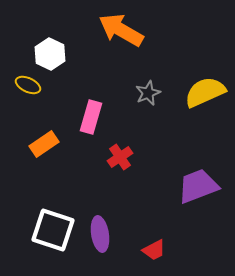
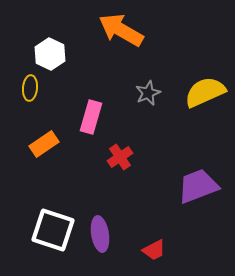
yellow ellipse: moved 2 px right, 3 px down; rotated 70 degrees clockwise
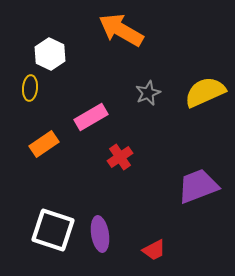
pink rectangle: rotated 44 degrees clockwise
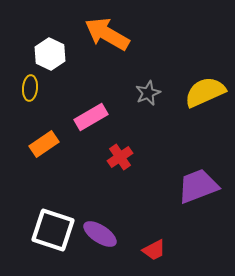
orange arrow: moved 14 px left, 4 px down
purple ellipse: rotated 48 degrees counterclockwise
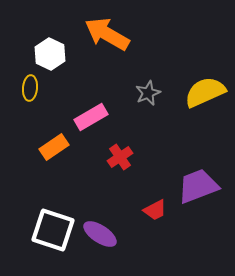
orange rectangle: moved 10 px right, 3 px down
red trapezoid: moved 1 px right, 40 px up
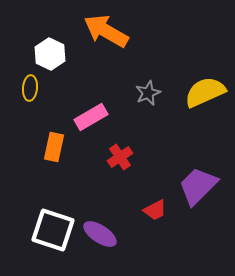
orange arrow: moved 1 px left, 3 px up
orange rectangle: rotated 44 degrees counterclockwise
purple trapezoid: rotated 24 degrees counterclockwise
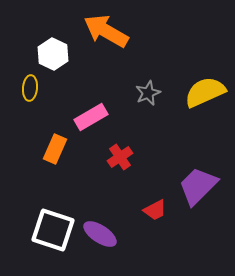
white hexagon: moved 3 px right
orange rectangle: moved 1 px right, 2 px down; rotated 12 degrees clockwise
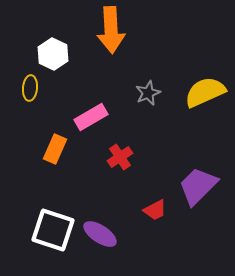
orange arrow: moved 5 px right, 1 px up; rotated 123 degrees counterclockwise
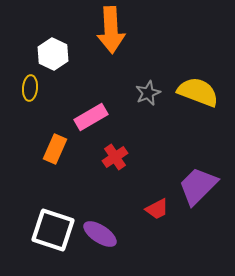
yellow semicircle: moved 7 px left; rotated 45 degrees clockwise
red cross: moved 5 px left
red trapezoid: moved 2 px right, 1 px up
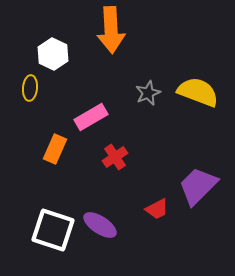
purple ellipse: moved 9 px up
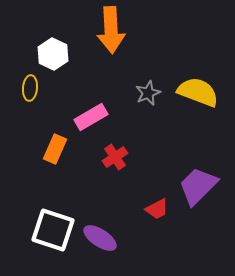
purple ellipse: moved 13 px down
